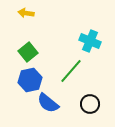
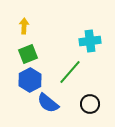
yellow arrow: moved 2 px left, 13 px down; rotated 84 degrees clockwise
cyan cross: rotated 30 degrees counterclockwise
green square: moved 2 px down; rotated 18 degrees clockwise
green line: moved 1 px left, 1 px down
blue hexagon: rotated 15 degrees counterclockwise
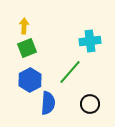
green square: moved 1 px left, 6 px up
blue semicircle: rotated 125 degrees counterclockwise
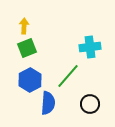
cyan cross: moved 6 px down
green line: moved 2 px left, 4 px down
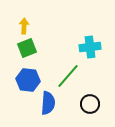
blue hexagon: moved 2 px left; rotated 25 degrees counterclockwise
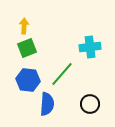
green line: moved 6 px left, 2 px up
blue semicircle: moved 1 px left, 1 px down
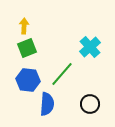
cyan cross: rotated 35 degrees counterclockwise
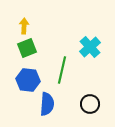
green line: moved 4 px up; rotated 28 degrees counterclockwise
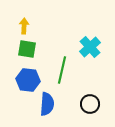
green square: moved 1 px down; rotated 30 degrees clockwise
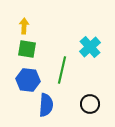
blue semicircle: moved 1 px left, 1 px down
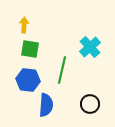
yellow arrow: moved 1 px up
green square: moved 3 px right
